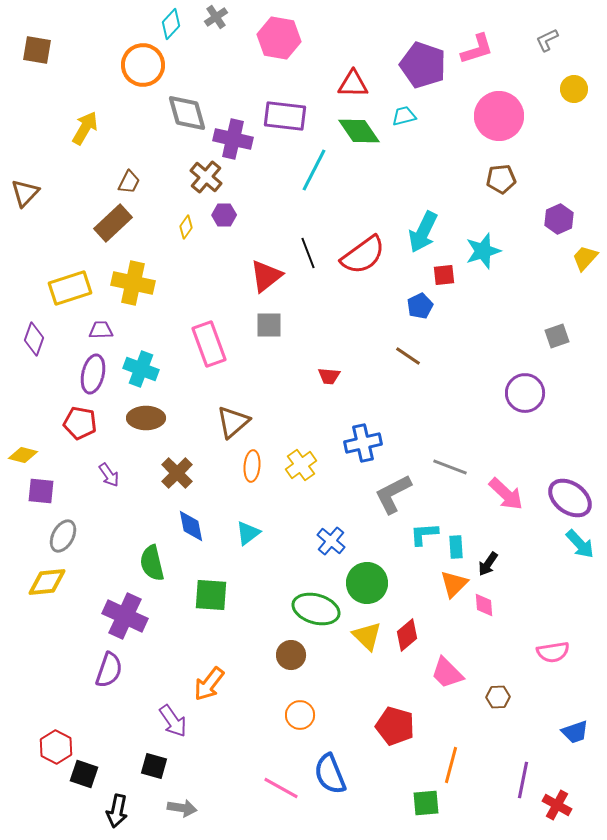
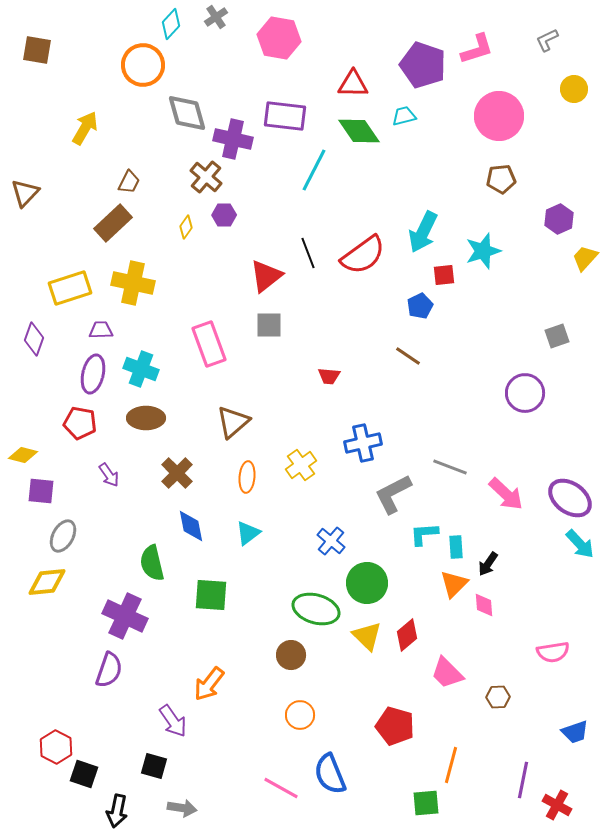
orange ellipse at (252, 466): moved 5 px left, 11 px down
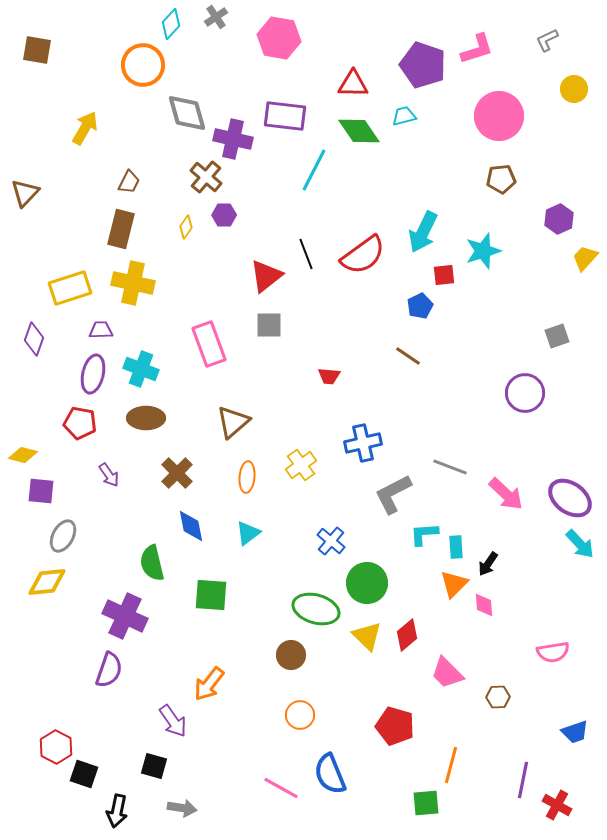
brown rectangle at (113, 223): moved 8 px right, 6 px down; rotated 33 degrees counterclockwise
black line at (308, 253): moved 2 px left, 1 px down
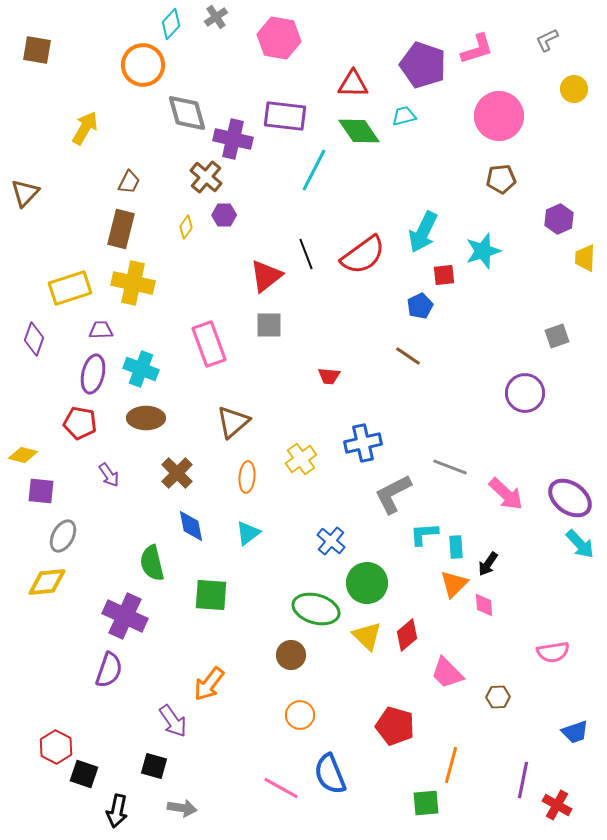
yellow trapezoid at (585, 258): rotated 40 degrees counterclockwise
yellow cross at (301, 465): moved 6 px up
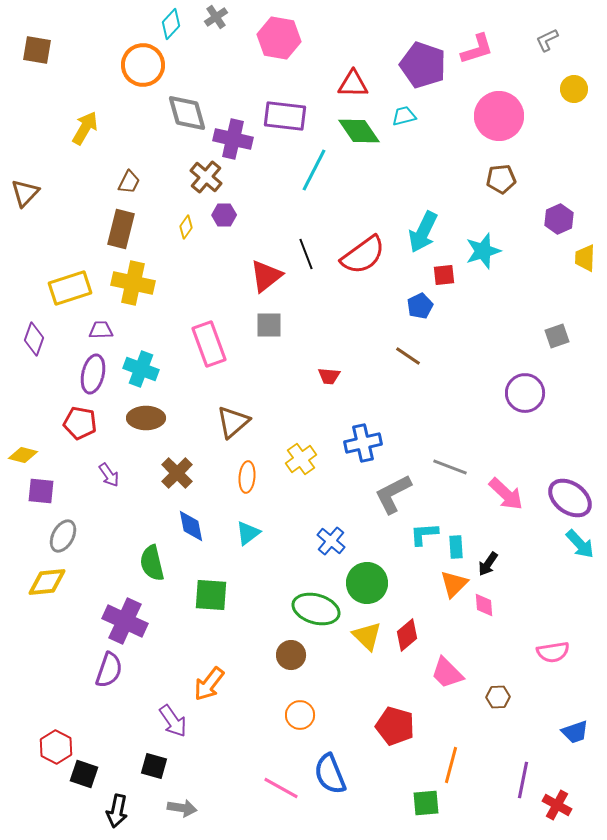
purple cross at (125, 616): moved 5 px down
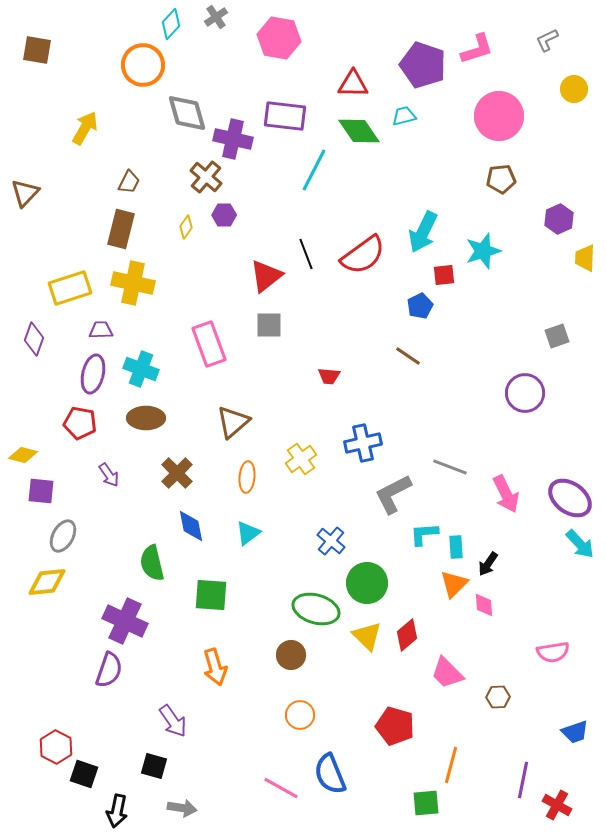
pink arrow at (506, 494): rotated 21 degrees clockwise
orange arrow at (209, 684): moved 6 px right, 17 px up; rotated 54 degrees counterclockwise
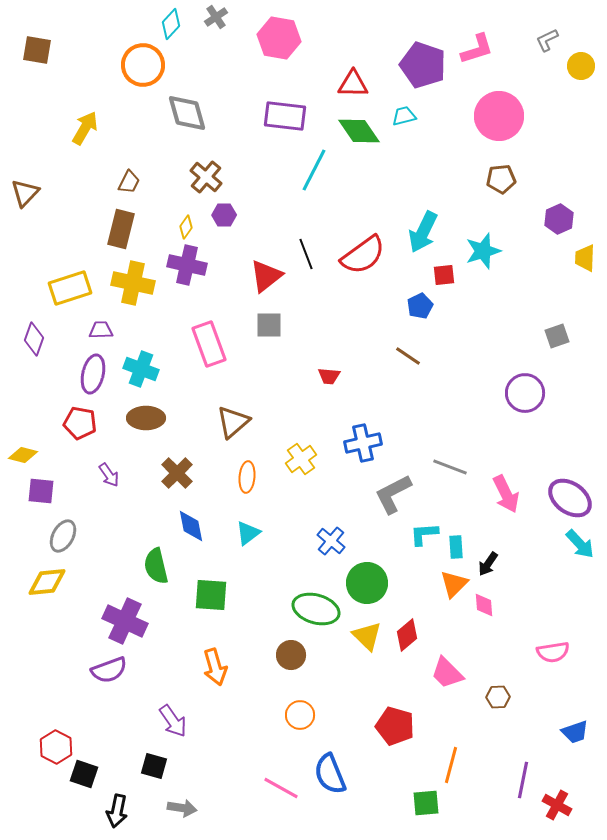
yellow circle at (574, 89): moved 7 px right, 23 px up
purple cross at (233, 139): moved 46 px left, 126 px down
green semicircle at (152, 563): moved 4 px right, 3 px down
purple semicircle at (109, 670): rotated 51 degrees clockwise
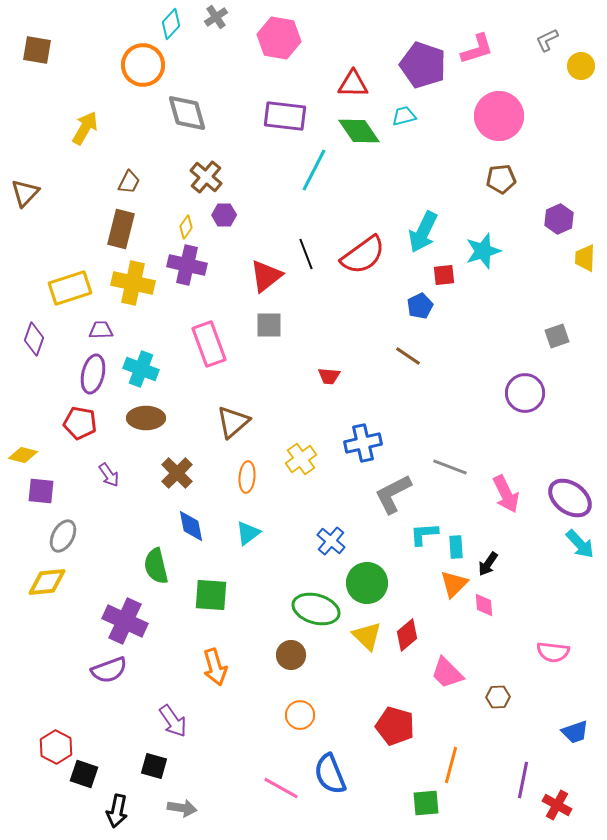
pink semicircle at (553, 652): rotated 16 degrees clockwise
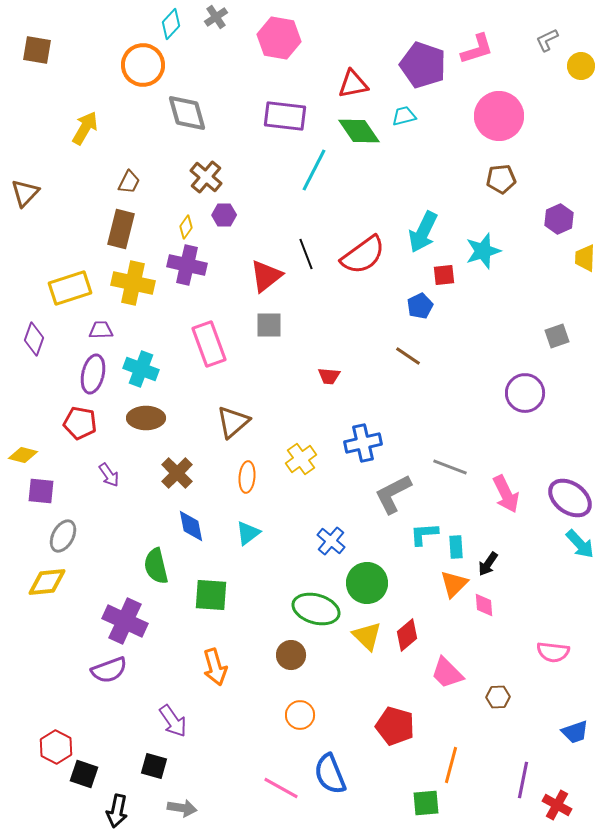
red triangle at (353, 84): rotated 12 degrees counterclockwise
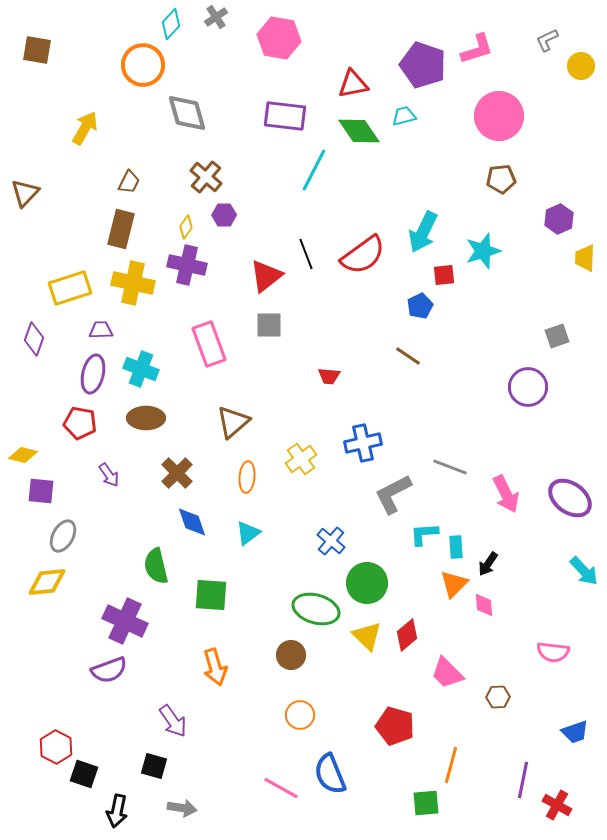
purple circle at (525, 393): moved 3 px right, 6 px up
blue diamond at (191, 526): moved 1 px right, 4 px up; rotated 8 degrees counterclockwise
cyan arrow at (580, 544): moved 4 px right, 27 px down
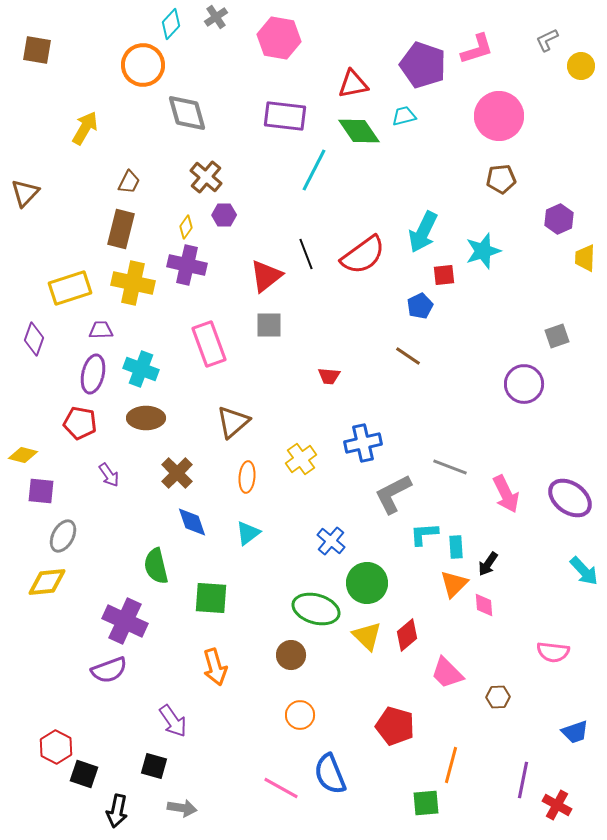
purple circle at (528, 387): moved 4 px left, 3 px up
green square at (211, 595): moved 3 px down
